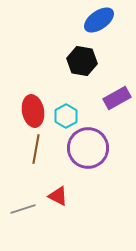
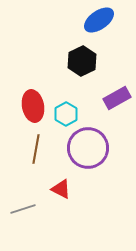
black hexagon: rotated 24 degrees clockwise
red ellipse: moved 5 px up
cyan hexagon: moved 2 px up
red triangle: moved 3 px right, 7 px up
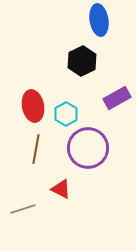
blue ellipse: rotated 64 degrees counterclockwise
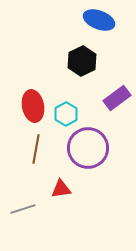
blue ellipse: rotated 60 degrees counterclockwise
purple rectangle: rotated 8 degrees counterclockwise
red triangle: rotated 35 degrees counterclockwise
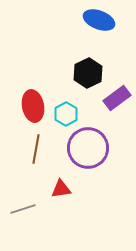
black hexagon: moved 6 px right, 12 px down
